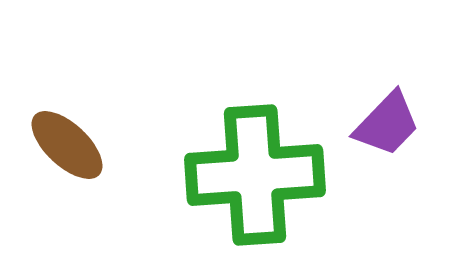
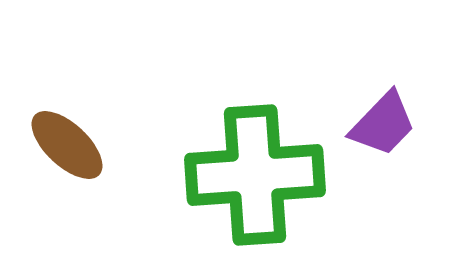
purple trapezoid: moved 4 px left
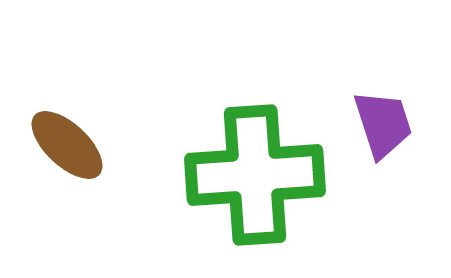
purple trapezoid: rotated 62 degrees counterclockwise
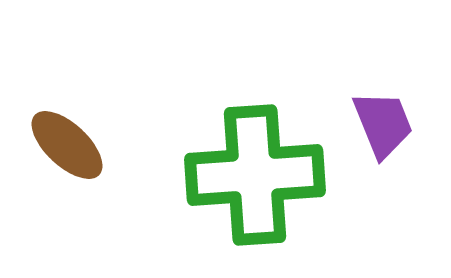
purple trapezoid: rotated 4 degrees counterclockwise
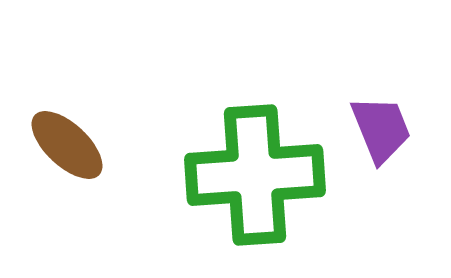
purple trapezoid: moved 2 px left, 5 px down
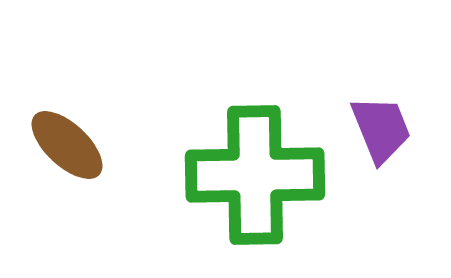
green cross: rotated 3 degrees clockwise
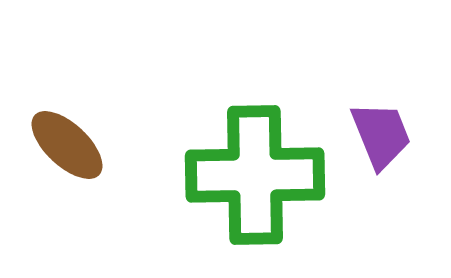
purple trapezoid: moved 6 px down
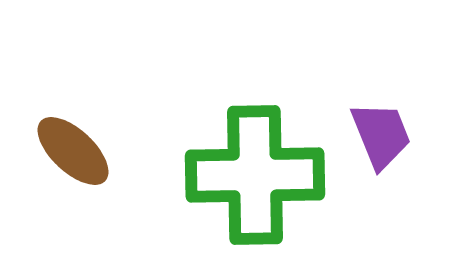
brown ellipse: moved 6 px right, 6 px down
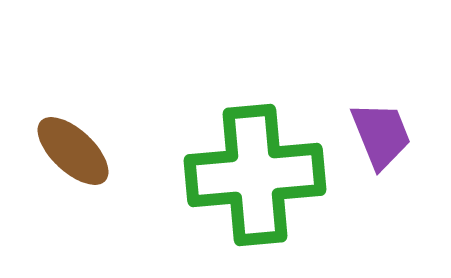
green cross: rotated 4 degrees counterclockwise
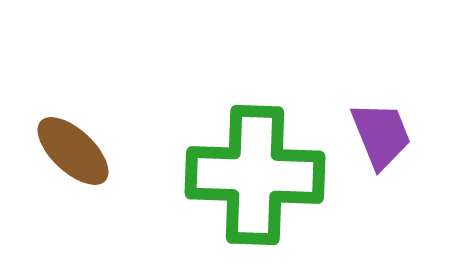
green cross: rotated 7 degrees clockwise
